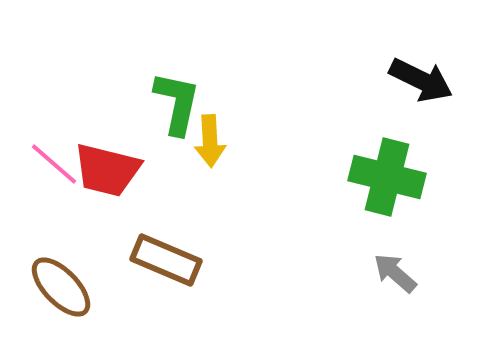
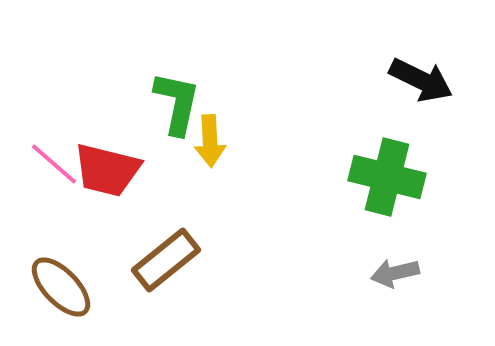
brown rectangle: rotated 62 degrees counterclockwise
gray arrow: rotated 54 degrees counterclockwise
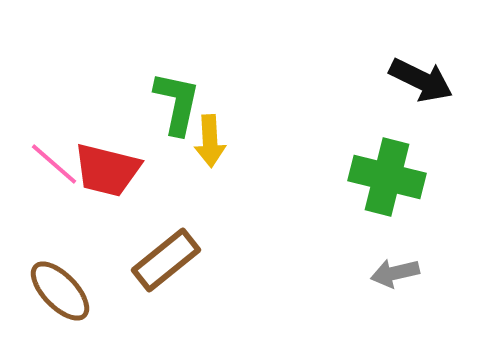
brown ellipse: moved 1 px left, 4 px down
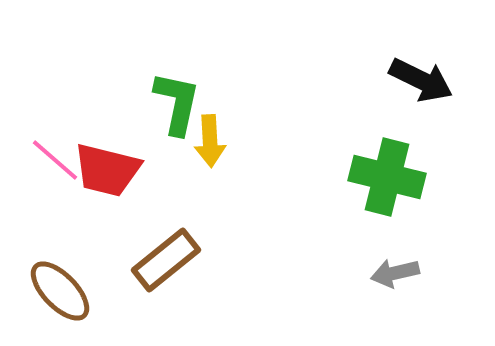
pink line: moved 1 px right, 4 px up
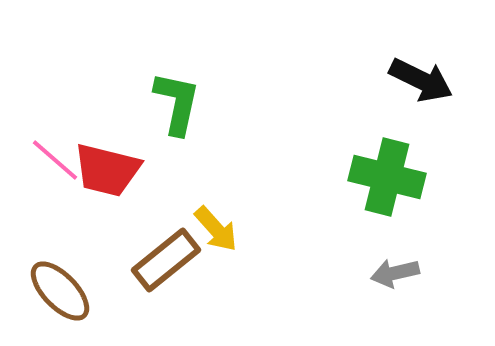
yellow arrow: moved 6 px right, 88 px down; rotated 39 degrees counterclockwise
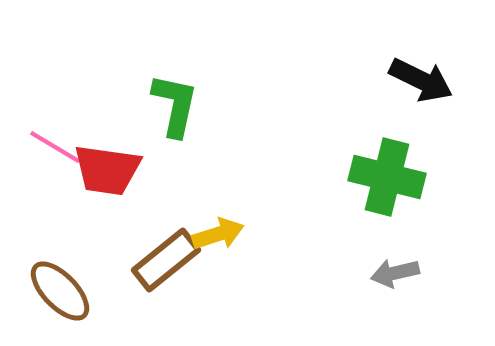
green L-shape: moved 2 px left, 2 px down
pink line: moved 13 px up; rotated 10 degrees counterclockwise
red trapezoid: rotated 6 degrees counterclockwise
yellow arrow: moved 2 px right, 5 px down; rotated 66 degrees counterclockwise
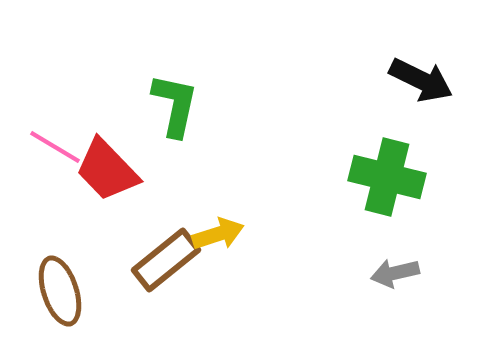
red trapezoid: rotated 38 degrees clockwise
brown ellipse: rotated 26 degrees clockwise
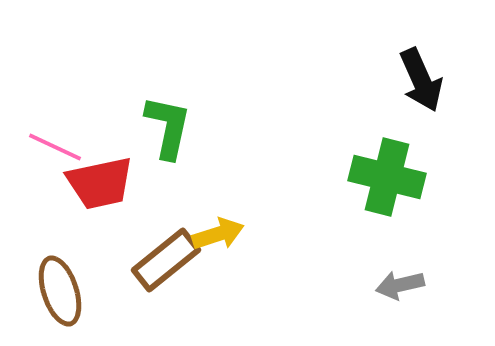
black arrow: rotated 40 degrees clockwise
green L-shape: moved 7 px left, 22 px down
pink line: rotated 6 degrees counterclockwise
red trapezoid: moved 7 px left, 13 px down; rotated 58 degrees counterclockwise
gray arrow: moved 5 px right, 12 px down
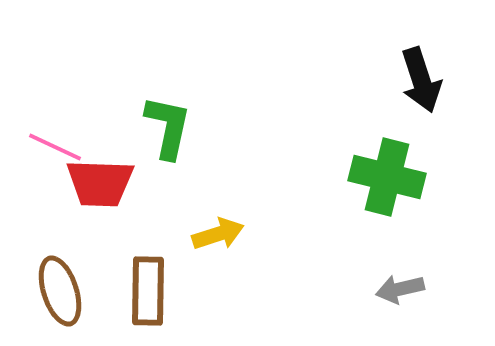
black arrow: rotated 6 degrees clockwise
red trapezoid: rotated 14 degrees clockwise
brown rectangle: moved 18 px left, 31 px down; rotated 50 degrees counterclockwise
gray arrow: moved 4 px down
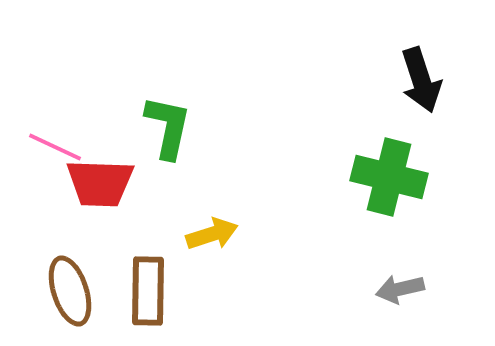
green cross: moved 2 px right
yellow arrow: moved 6 px left
brown ellipse: moved 10 px right
